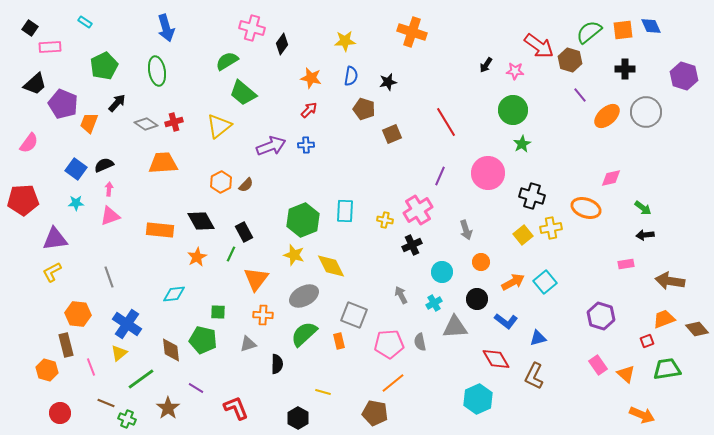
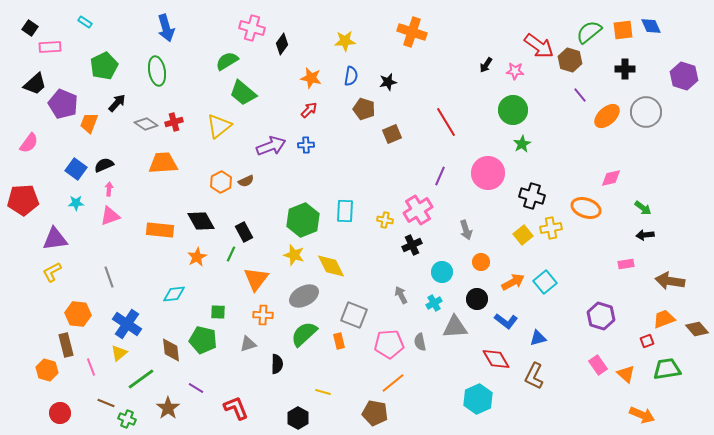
brown semicircle at (246, 185): moved 4 px up; rotated 21 degrees clockwise
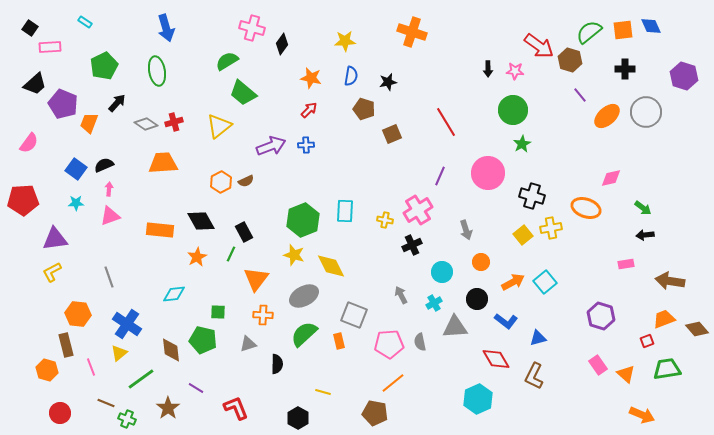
black arrow at (486, 65): moved 2 px right, 4 px down; rotated 35 degrees counterclockwise
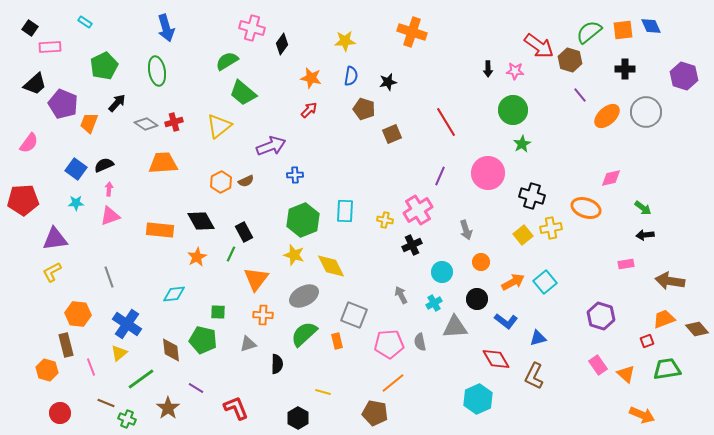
blue cross at (306, 145): moved 11 px left, 30 px down
orange rectangle at (339, 341): moved 2 px left
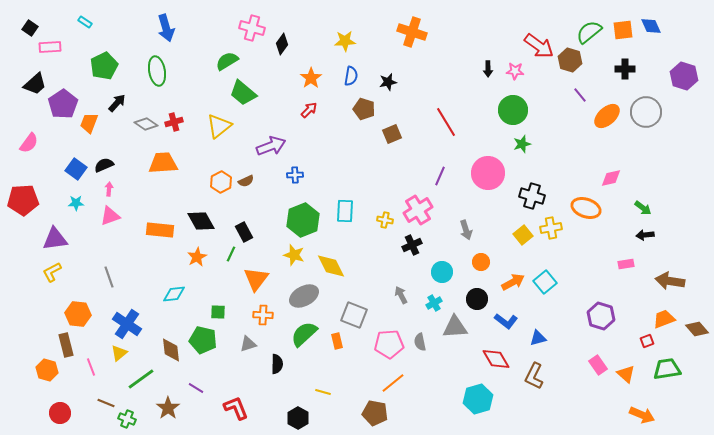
orange star at (311, 78): rotated 25 degrees clockwise
purple pentagon at (63, 104): rotated 16 degrees clockwise
green star at (522, 144): rotated 12 degrees clockwise
cyan hexagon at (478, 399): rotated 8 degrees clockwise
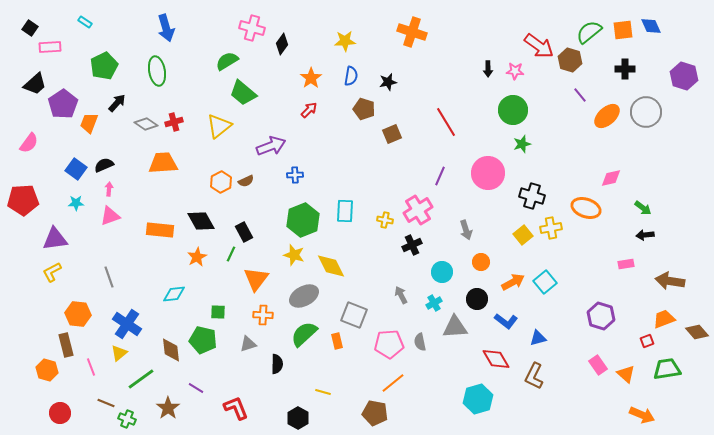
brown diamond at (697, 329): moved 3 px down
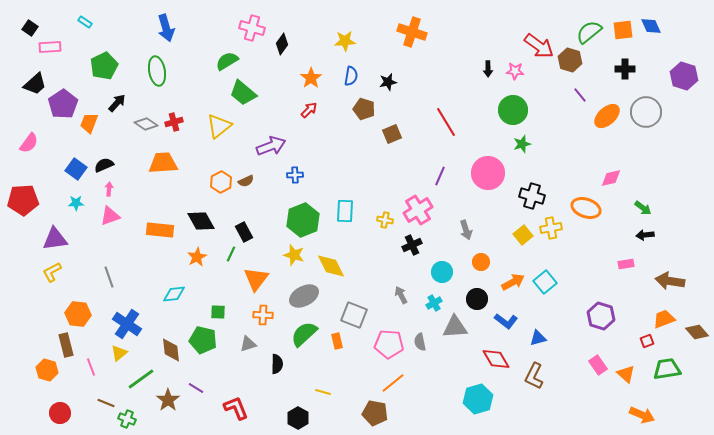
pink pentagon at (389, 344): rotated 8 degrees clockwise
brown star at (168, 408): moved 8 px up
